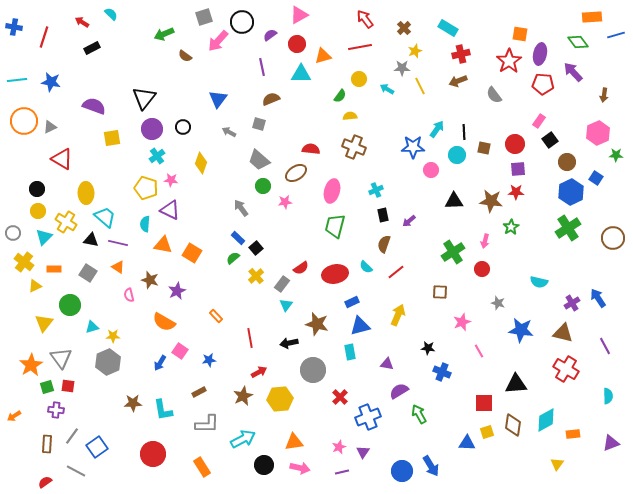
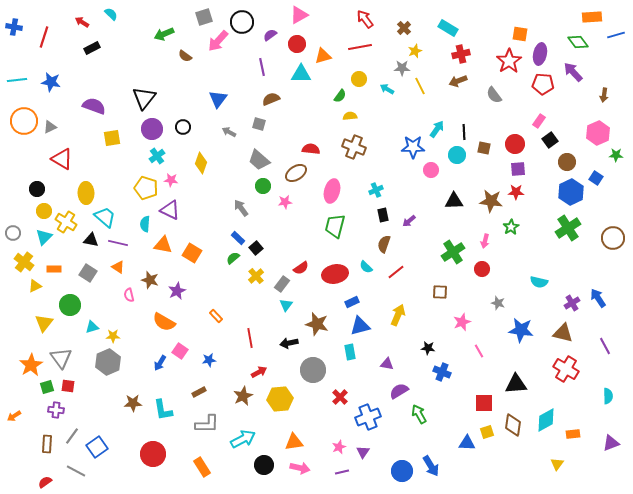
yellow circle at (38, 211): moved 6 px right
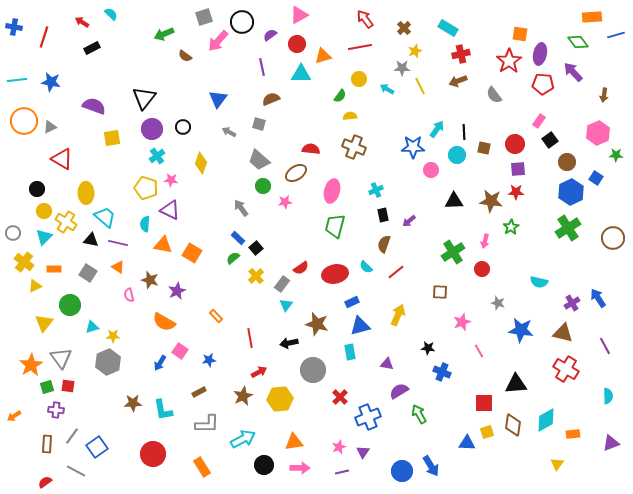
pink arrow at (300, 468): rotated 12 degrees counterclockwise
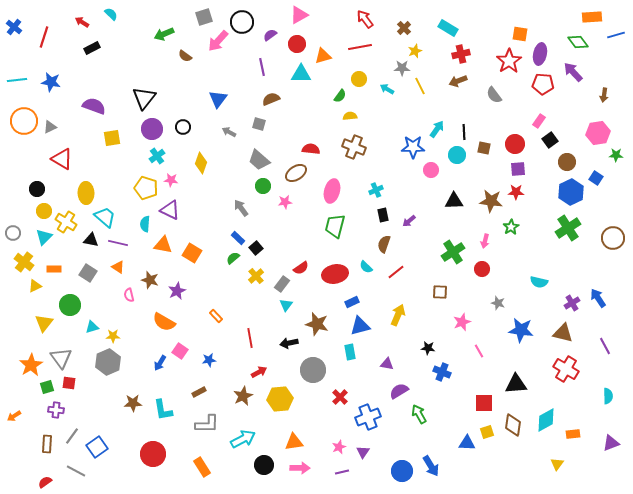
blue cross at (14, 27): rotated 28 degrees clockwise
pink hexagon at (598, 133): rotated 15 degrees clockwise
red square at (68, 386): moved 1 px right, 3 px up
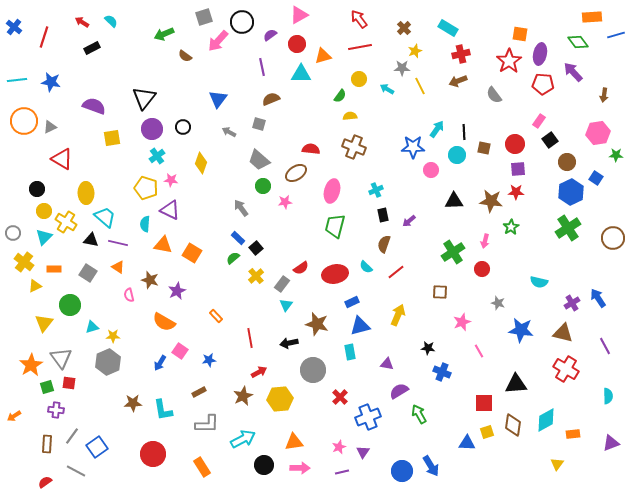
cyan semicircle at (111, 14): moved 7 px down
red arrow at (365, 19): moved 6 px left
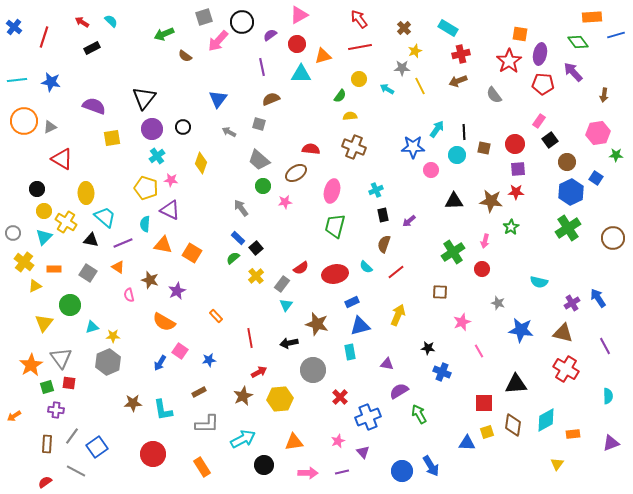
purple line at (118, 243): moved 5 px right; rotated 36 degrees counterclockwise
pink star at (339, 447): moved 1 px left, 6 px up
purple triangle at (363, 452): rotated 16 degrees counterclockwise
pink arrow at (300, 468): moved 8 px right, 5 px down
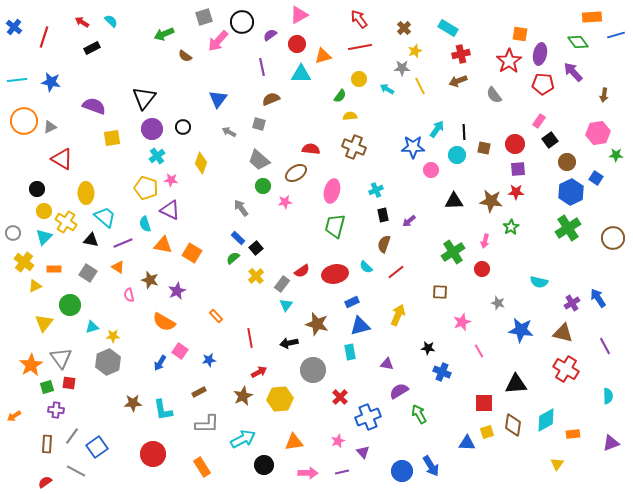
cyan semicircle at (145, 224): rotated 21 degrees counterclockwise
red semicircle at (301, 268): moved 1 px right, 3 px down
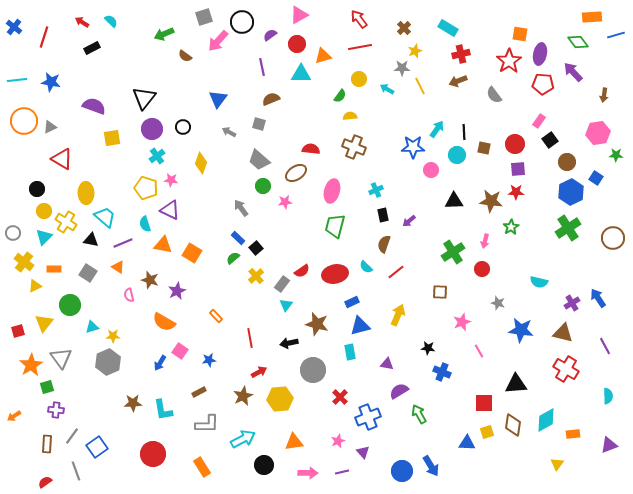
red square at (69, 383): moved 51 px left, 52 px up; rotated 24 degrees counterclockwise
purple triangle at (611, 443): moved 2 px left, 2 px down
gray line at (76, 471): rotated 42 degrees clockwise
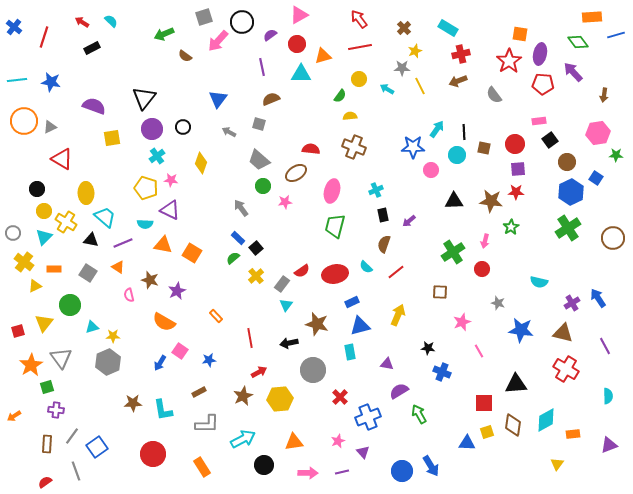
pink rectangle at (539, 121): rotated 48 degrees clockwise
cyan semicircle at (145, 224): rotated 70 degrees counterclockwise
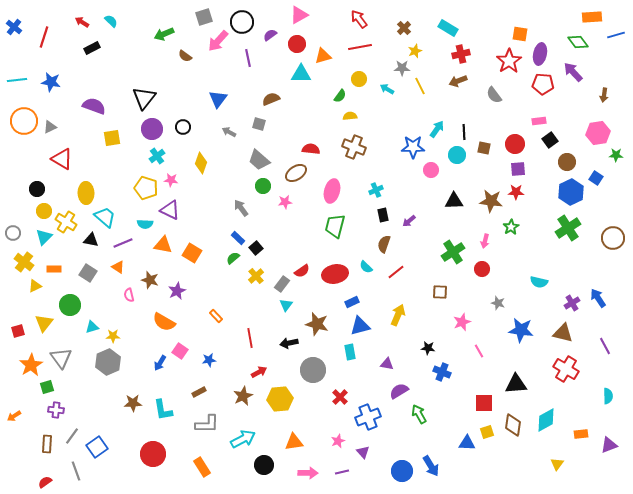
purple line at (262, 67): moved 14 px left, 9 px up
orange rectangle at (573, 434): moved 8 px right
